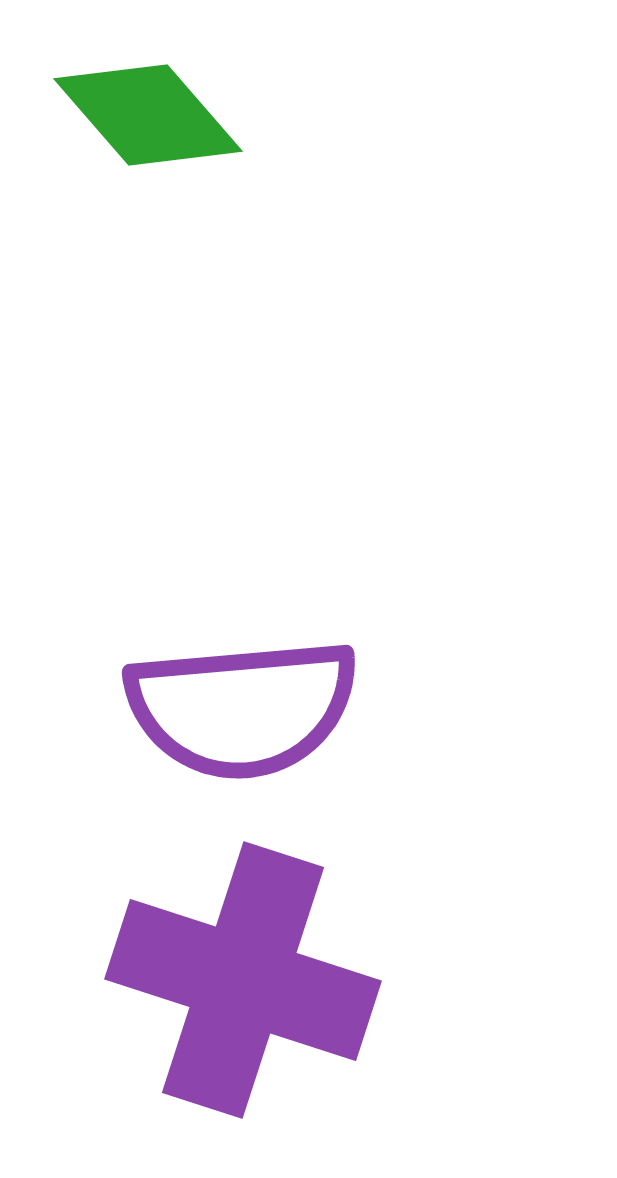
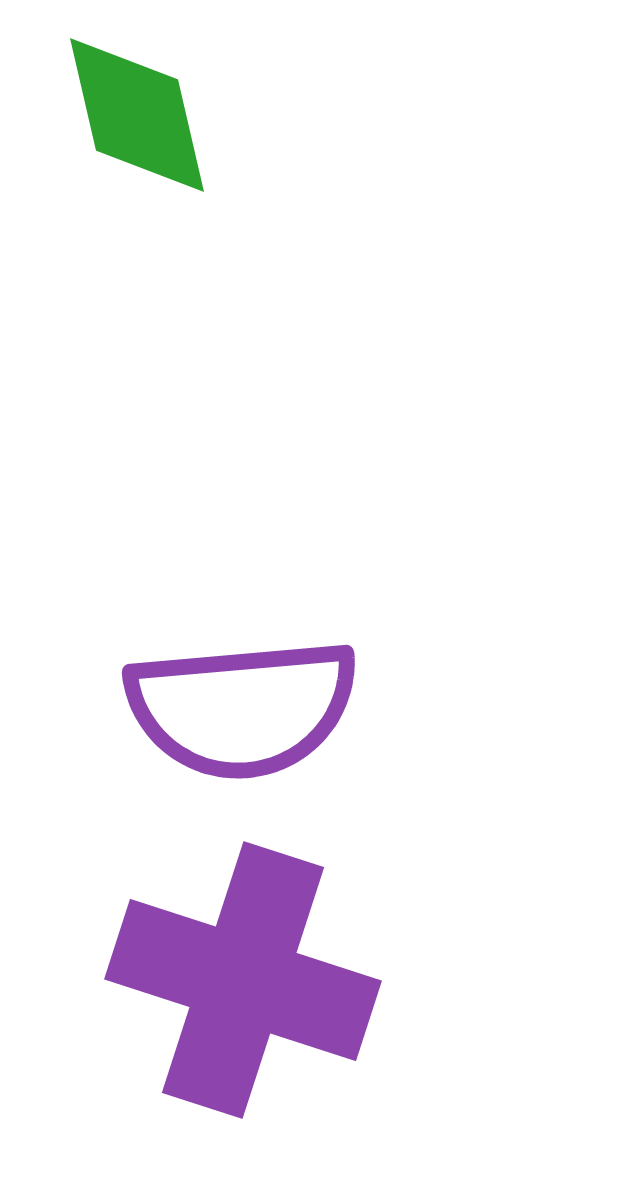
green diamond: moved 11 px left; rotated 28 degrees clockwise
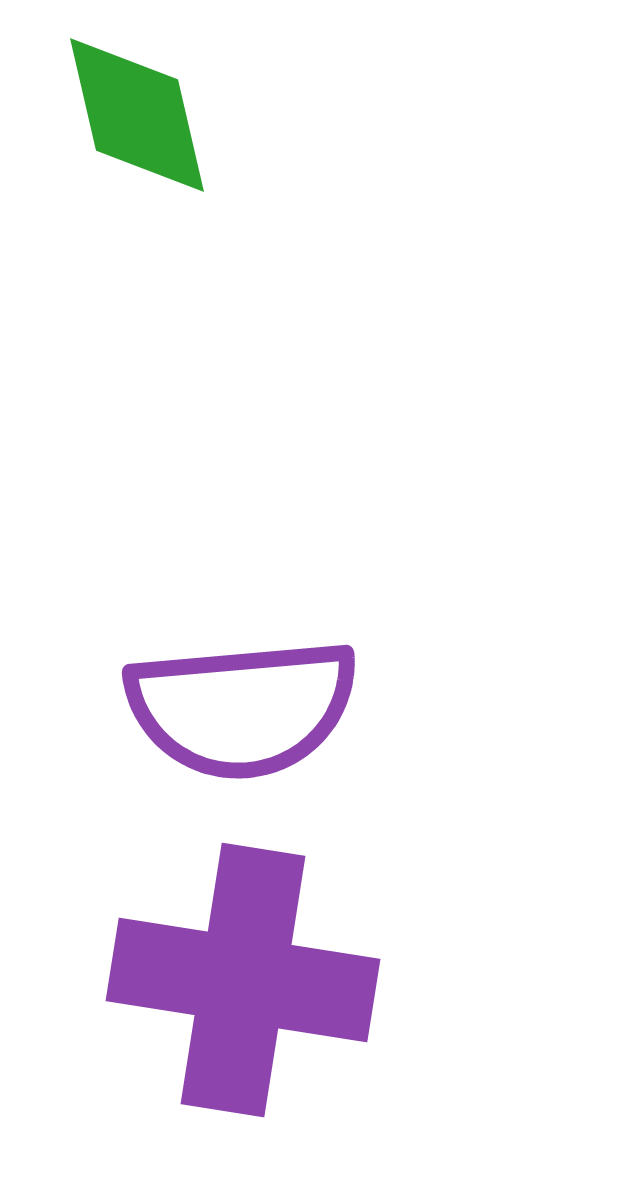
purple cross: rotated 9 degrees counterclockwise
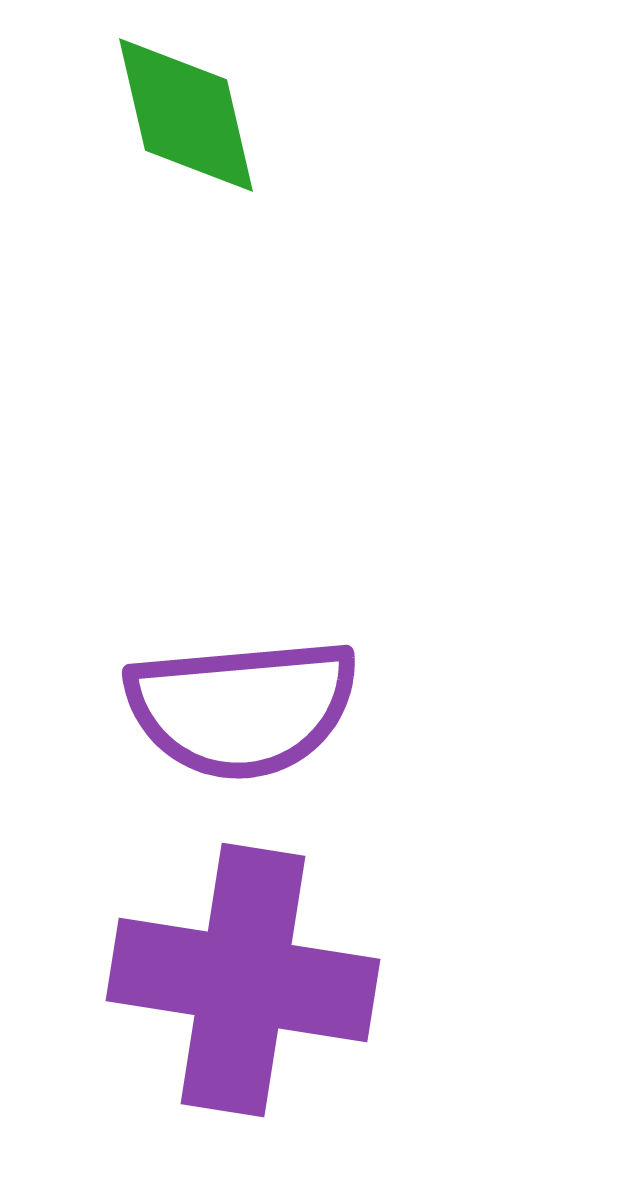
green diamond: moved 49 px right
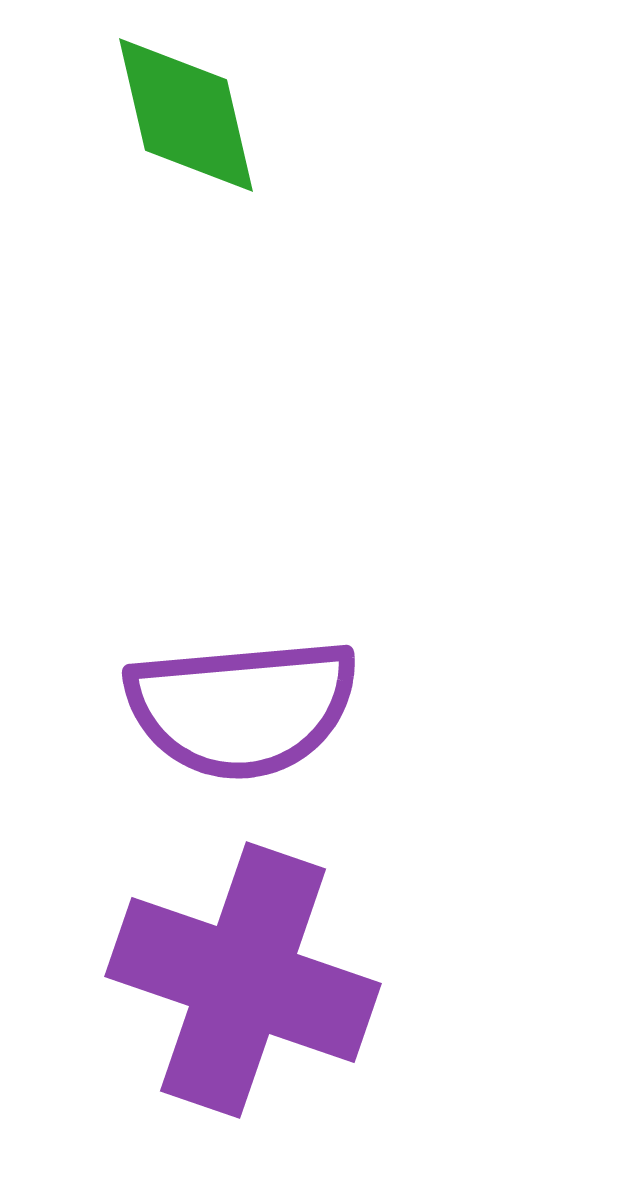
purple cross: rotated 10 degrees clockwise
